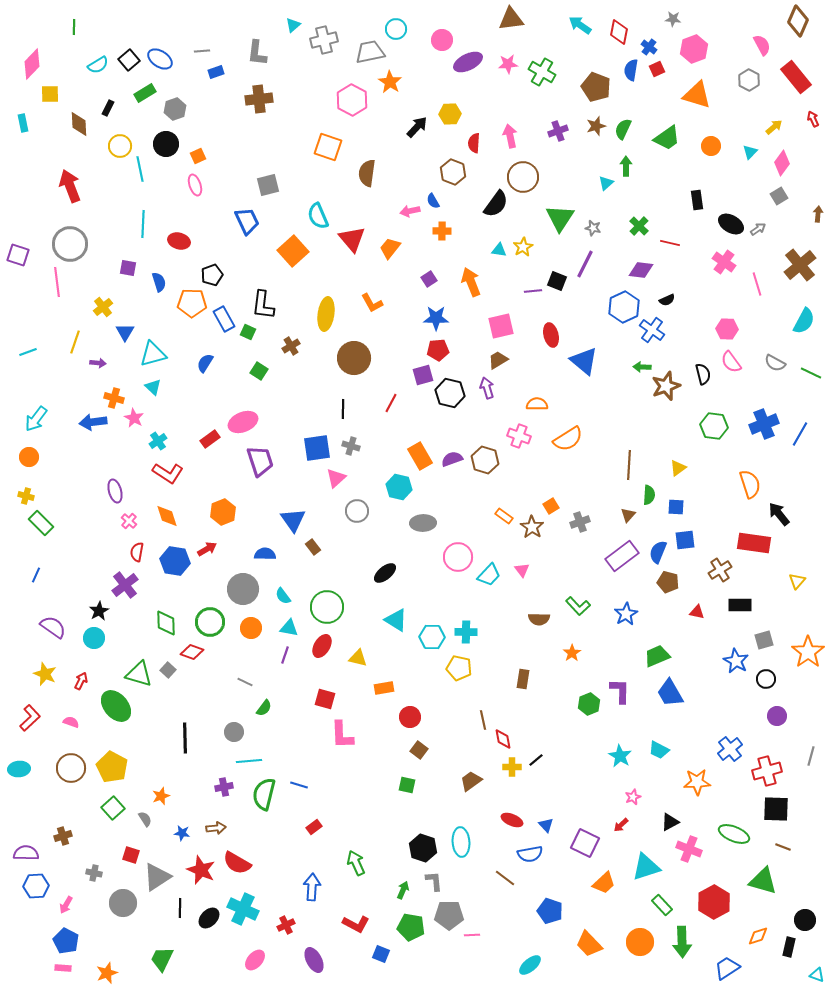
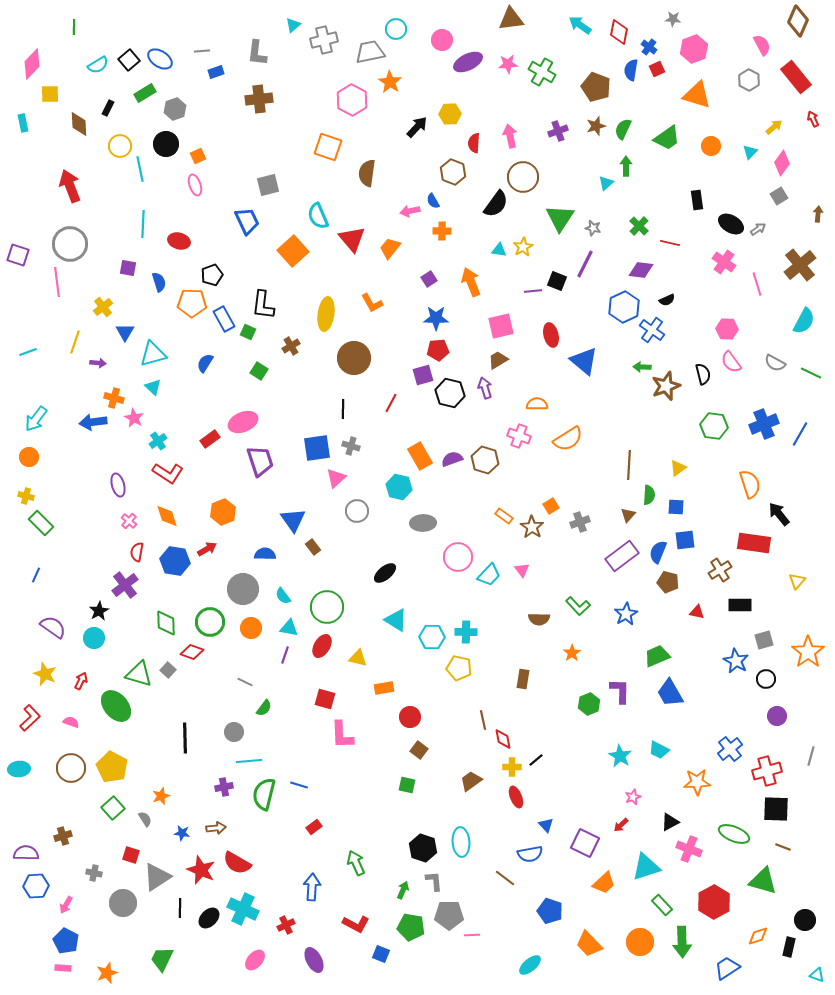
purple arrow at (487, 388): moved 2 px left
purple ellipse at (115, 491): moved 3 px right, 6 px up
red ellipse at (512, 820): moved 4 px right, 23 px up; rotated 45 degrees clockwise
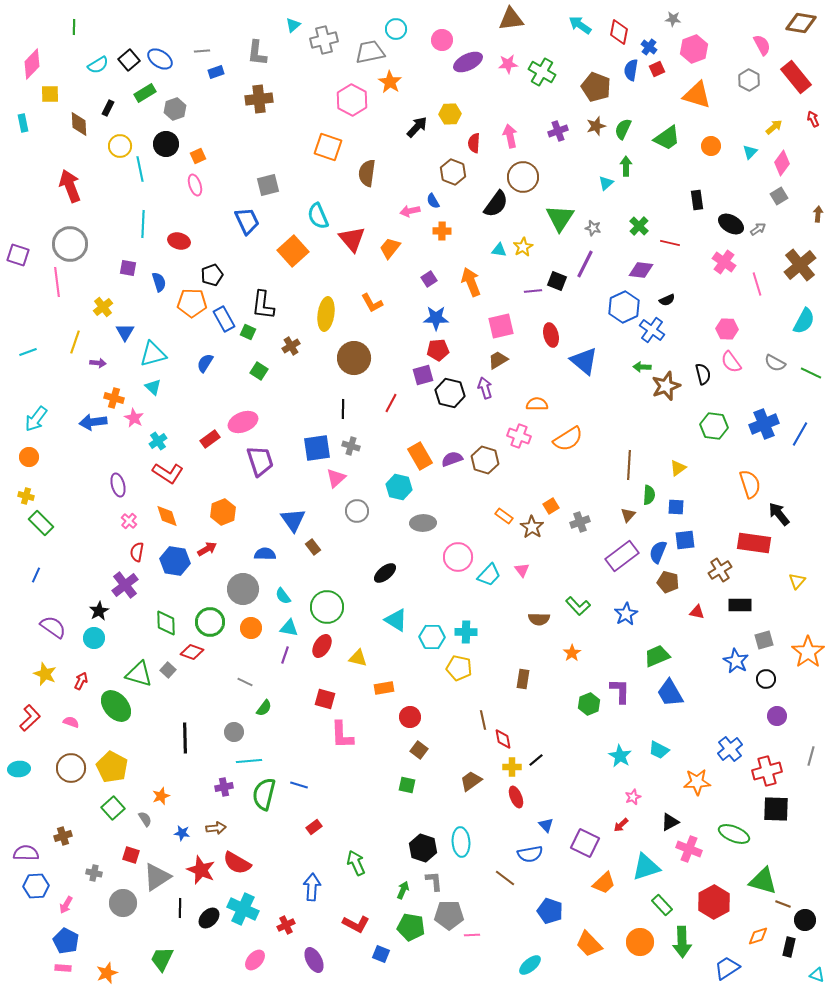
brown diamond at (798, 21): moved 3 px right, 2 px down; rotated 76 degrees clockwise
brown line at (783, 847): moved 57 px down
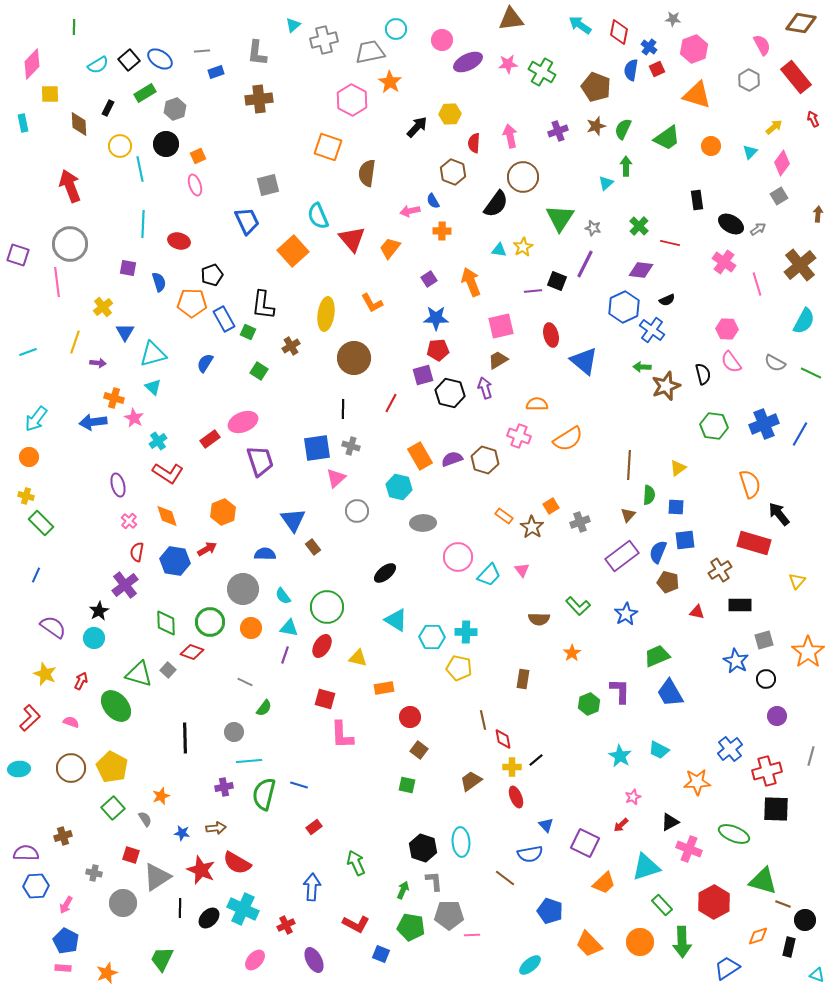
red rectangle at (754, 543): rotated 8 degrees clockwise
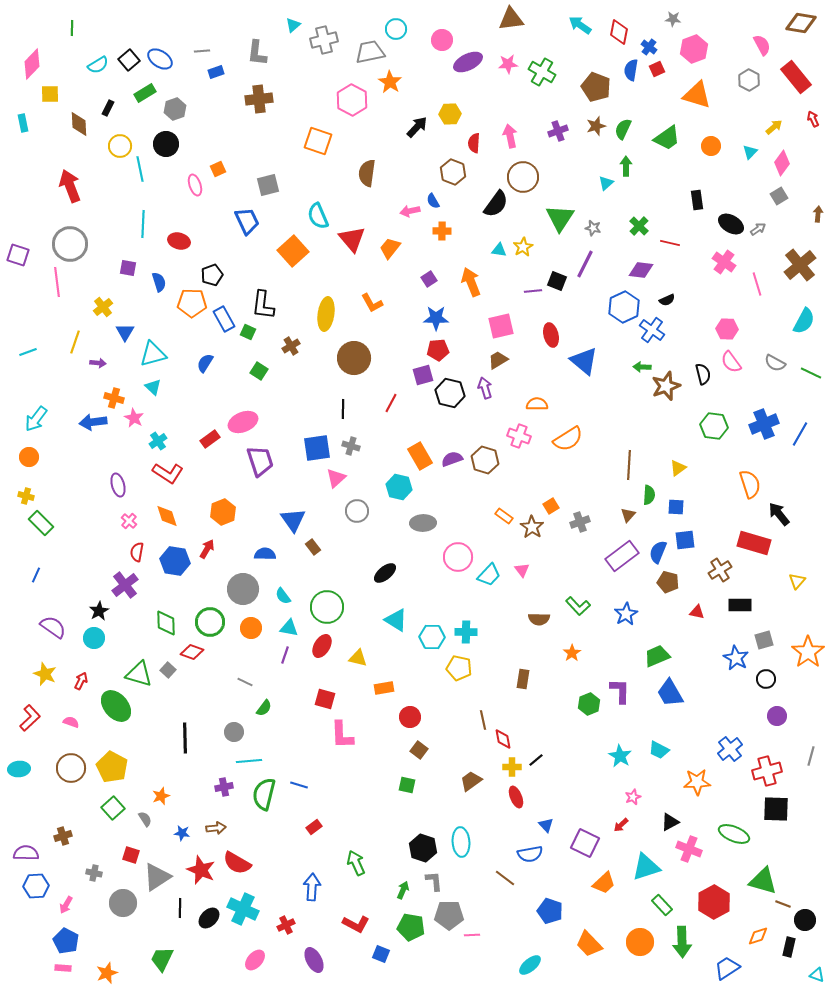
green line at (74, 27): moved 2 px left, 1 px down
orange square at (328, 147): moved 10 px left, 6 px up
orange square at (198, 156): moved 20 px right, 13 px down
red arrow at (207, 549): rotated 30 degrees counterclockwise
blue star at (736, 661): moved 3 px up
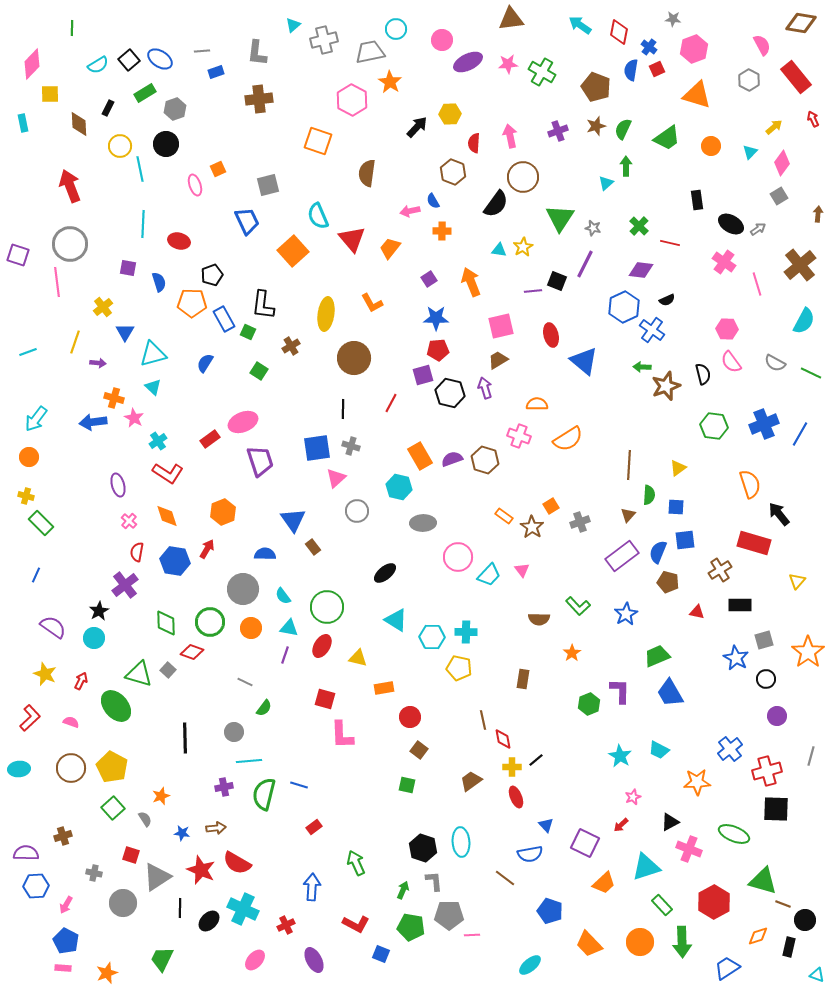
black ellipse at (209, 918): moved 3 px down
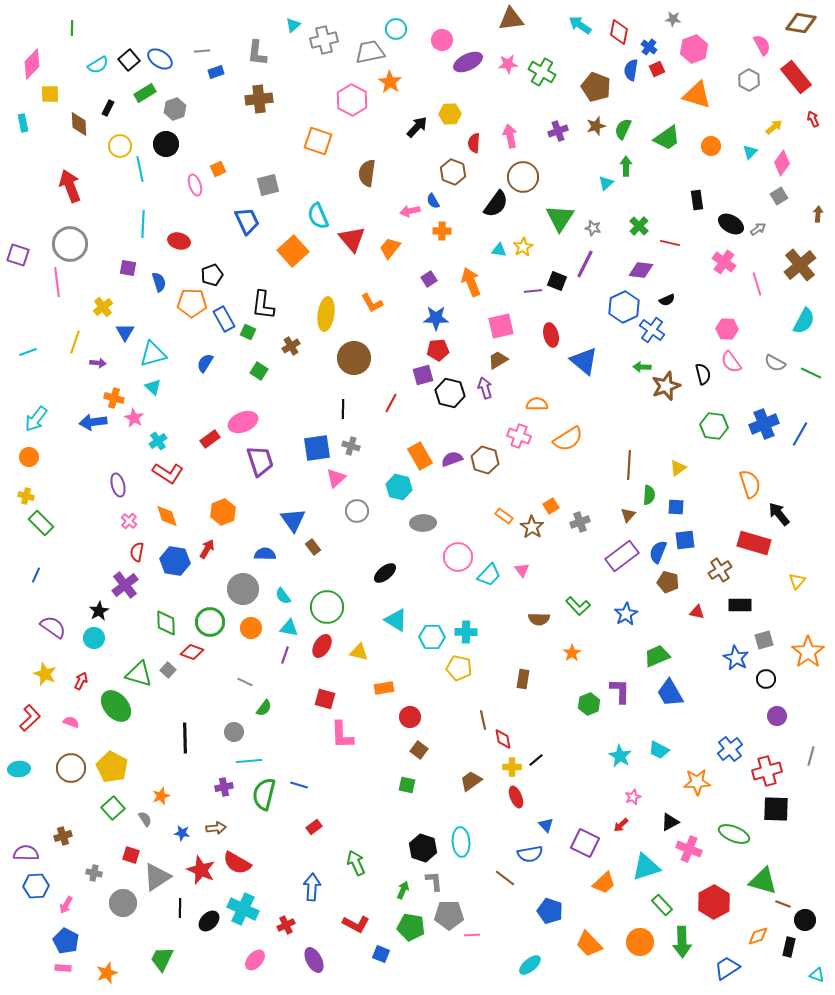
yellow triangle at (358, 658): moved 1 px right, 6 px up
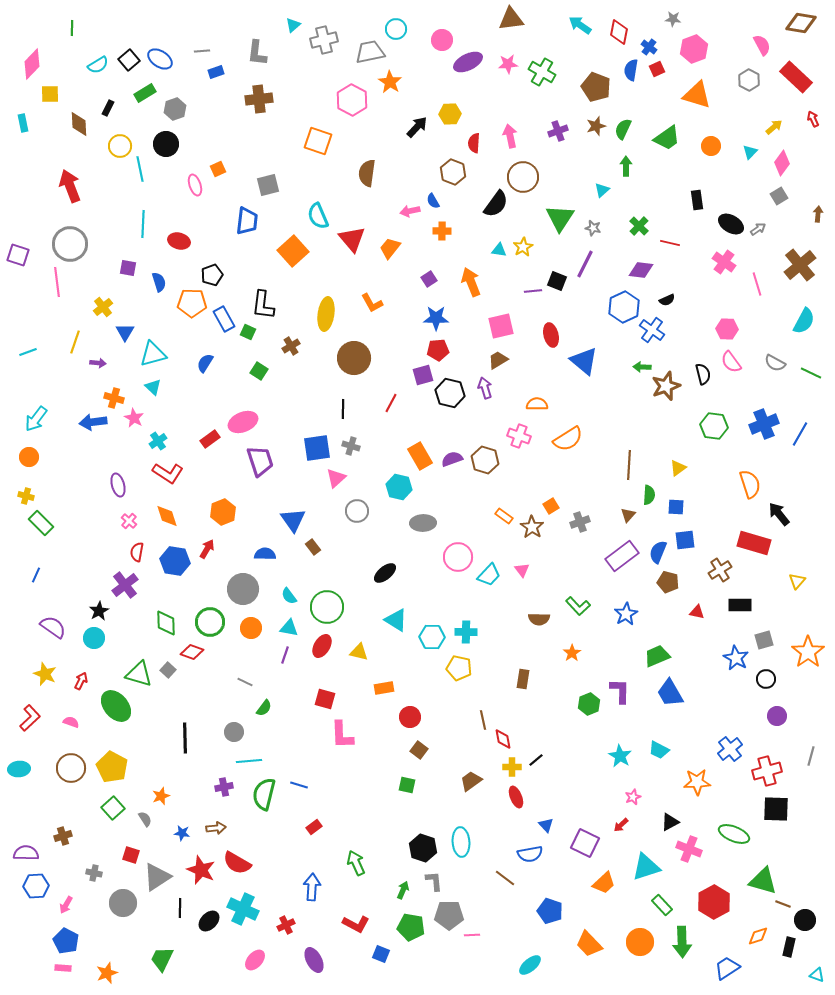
red rectangle at (796, 77): rotated 8 degrees counterclockwise
cyan triangle at (606, 183): moved 4 px left, 7 px down
blue trapezoid at (247, 221): rotated 32 degrees clockwise
cyan semicircle at (283, 596): moved 6 px right
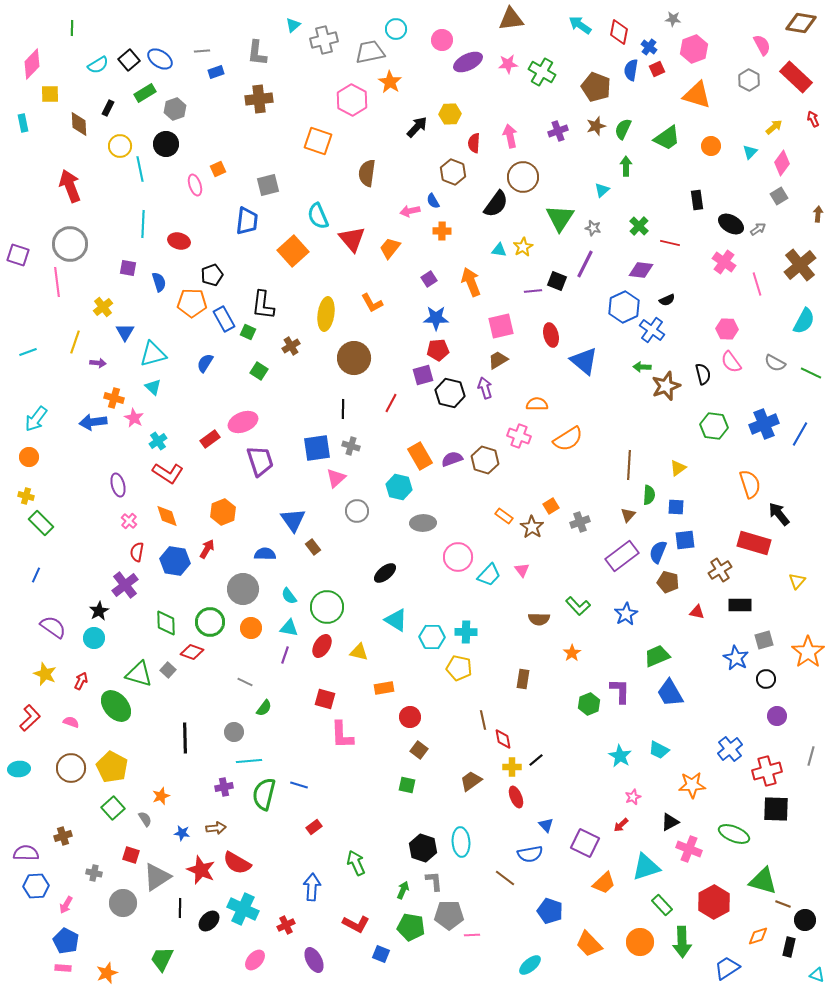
orange star at (697, 782): moved 5 px left, 3 px down
